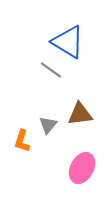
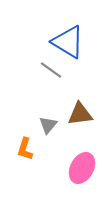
orange L-shape: moved 3 px right, 8 px down
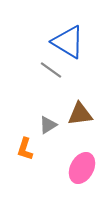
gray triangle: rotated 18 degrees clockwise
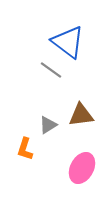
blue triangle: rotated 6 degrees clockwise
brown triangle: moved 1 px right, 1 px down
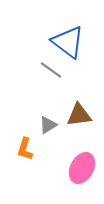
brown triangle: moved 2 px left
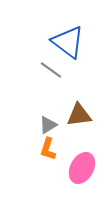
orange L-shape: moved 23 px right
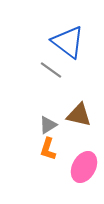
brown triangle: rotated 20 degrees clockwise
pink ellipse: moved 2 px right, 1 px up
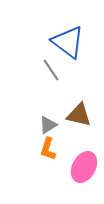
gray line: rotated 20 degrees clockwise
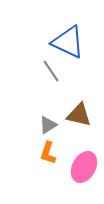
blue triangle: rotated 12 degrees counterclockwise
gray line: moved 1 px down
orange L-shape: moved 4 px down
